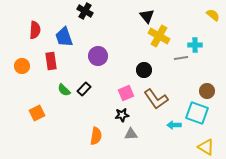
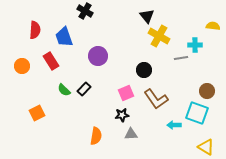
yellow semicircle: moved 11 px down; rotated 32 degrees counterclockwise
red rectangle: rotated 24 degrees counterclockwise
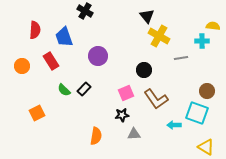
cyan cross: moved 7 px right, 4 px up
gray triangle: moved 3 px right
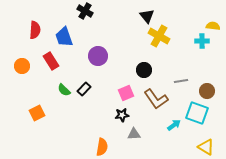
gray line: moved 23 px down
cyan arrow: rotated 144 degrees clockwise
orange semicircle: moved 6 px right, 11 px down
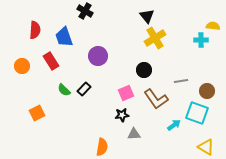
yellow cross: moved 4 px left, 2 px down; rotated 30 degrees clockwise
cyan cross: moved 1 px left, 1 px up
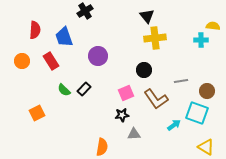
black cross: rotated 28 degrees clockwise
yellow cross: rotated 25 degrees clockwise
orange circle: moved 5 px up
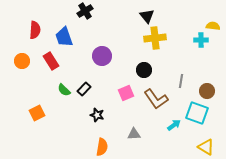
purple circle: moved 4 px right
gray line: rotated 72 degrees counterclockwise
black star: moved 25 px left; rotated 24 degrees clockwise
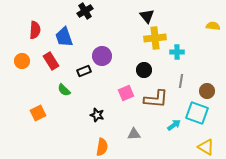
cyan cross: moved 24 px left, 12 px down
black rectangle: moved 18 px up; rotated 24 degrees clockwise
brown L-shape: rotated 50 degrees counterclockwise
orange square: moved 1 px right
